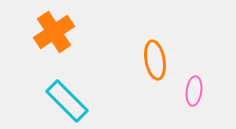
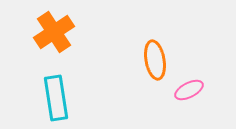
pink ellipse: moved 5 px left, 1 px up; rotated 56 degrees clockwise
cyan rectangle: moved 11 px left, 3 px up; rotated 36 degrees clockwise
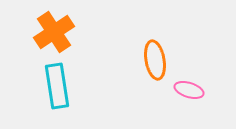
pink ellipse: rotated 44 degrees clockwise
cyan rectangle: moved 1 px right, 12 px up
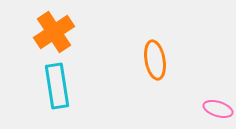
pink ellipse: moved 29 px right, 19 px down
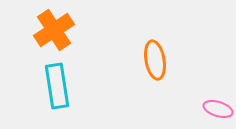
orange cross: moved 2 px up
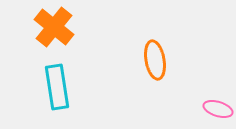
orange cross: moved 3 px up; rotated 18 degrees counterclockwise
cyan rectangle: moved 1 px down
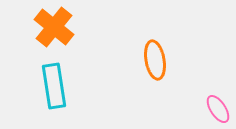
cyan rectangle: moved 3 px left, 1 px up
pink ellipse: rotated 40 degrees clockwise
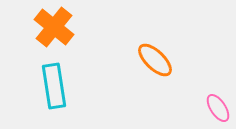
orange ellipse: rotated 36 degrees counterclockwise
pink ellipse: moved 1 px up
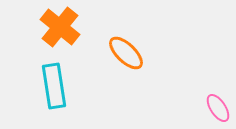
orange cross: moved 6 px right
orange ellipse: moved 29 px left, 7 px up
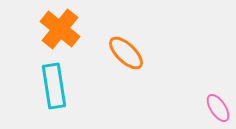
orange cross: moved 2 px down
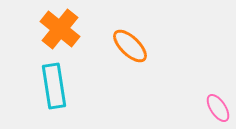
orange ellipse: moved 4 px right, 7 px up
